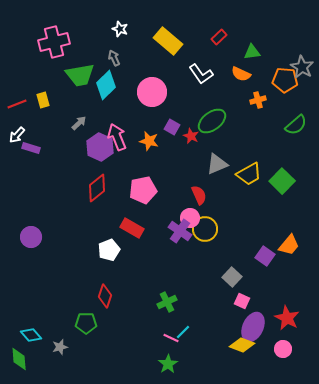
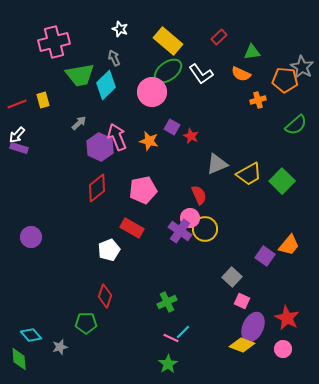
green ellipse at (212, 121): moved 44 px left, 50 px up
purple rectangle at (31, 148): moved 12 px left
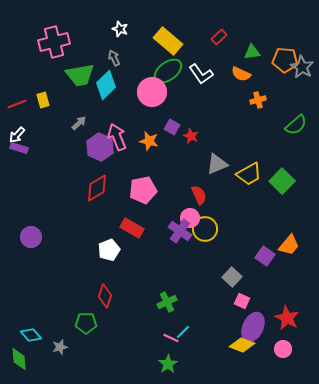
orange pentagon at (285, 80): moved 20 px up
red diamond at (97, 188): rotated 8 degrees clockwise
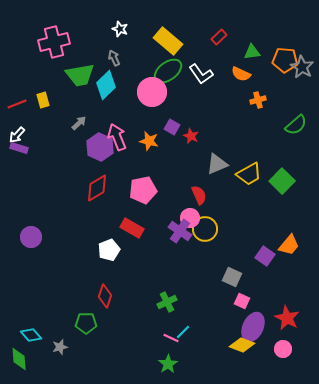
gray square at (232, 277): rotated 18 degrees counterclockwise
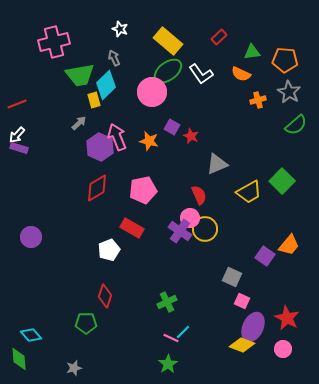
gray star at (302, 67): moved 13 px left, 25 px down
yellow rectangle at (43, 100): moved 51 px right
yellow trapezoid at (249, 174): moved 18 px down
gray star at (60, 347): moved 14 px right, 21 px down
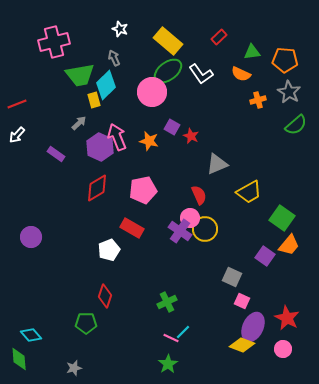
purple rectangle at (19, 148): moved 37 px right, 6 px down; rotated 18 degrees clockwise
green square at (282, 181): moved 37 px down; rotated 10 degrees counterclockwise
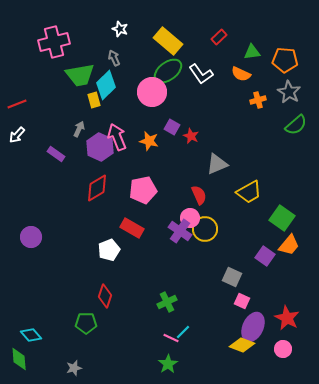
gray arrow at (79, 123): moved 6 px down; rotated 21 degrees counterclockwise
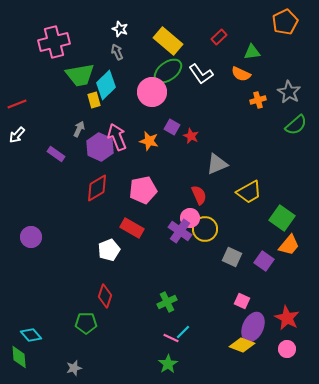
gray arrow at (114, 58): moved 3 px right, 6 px up
orange pentagon at (285, 60): moved 38 px up; rotated 30 degrees counterclockwise
purple square at (265, 256): moved 1 px left, 5 px down
gray square at (232, 277): moved 20 px up
pink circle at (283, 349): moved 4 px right
green diamond at (19, 359): moved 2 px up
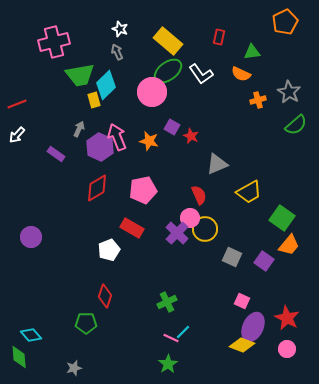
red rectangle at (219, 37): rotated 35 degrees counterclockwise
purple cross at (180, 231): moved 3 px left, 2 px down; rotated 10 degrees clockwise
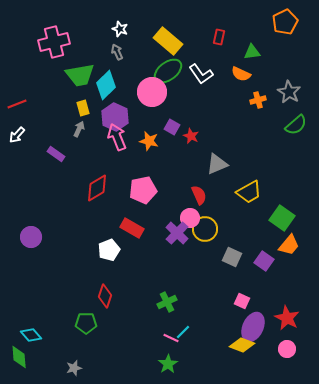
yellow rectangle at (94, 100): moved 11 px left, 8 px down
purple hexagon at (100, 147): moved 15 px right, 30 px up
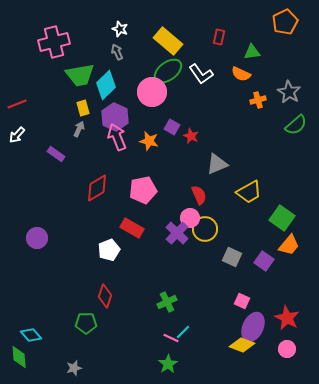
purple circle at (31, 237): moved 6 px right, 1 px down
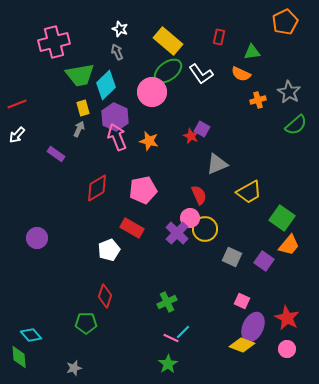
purple square at (172, 127): moved 30 px right, 2 px down
